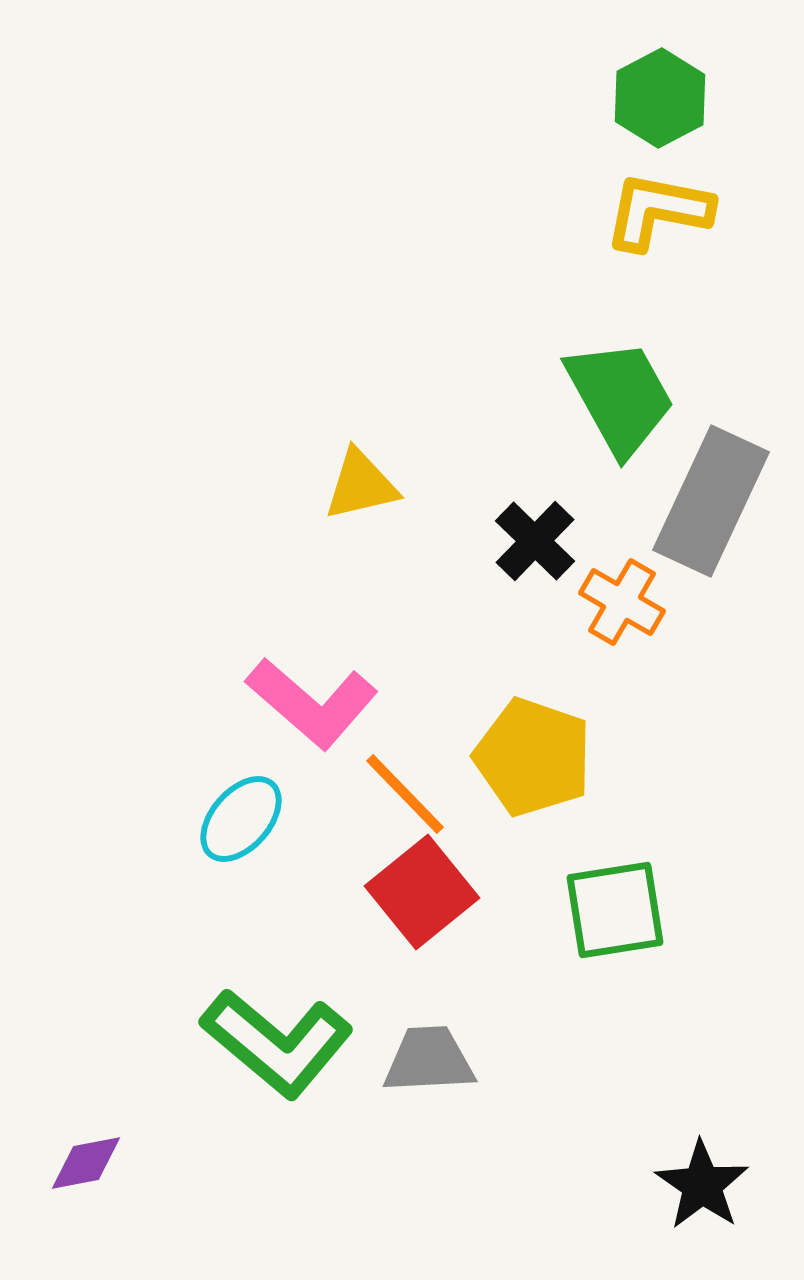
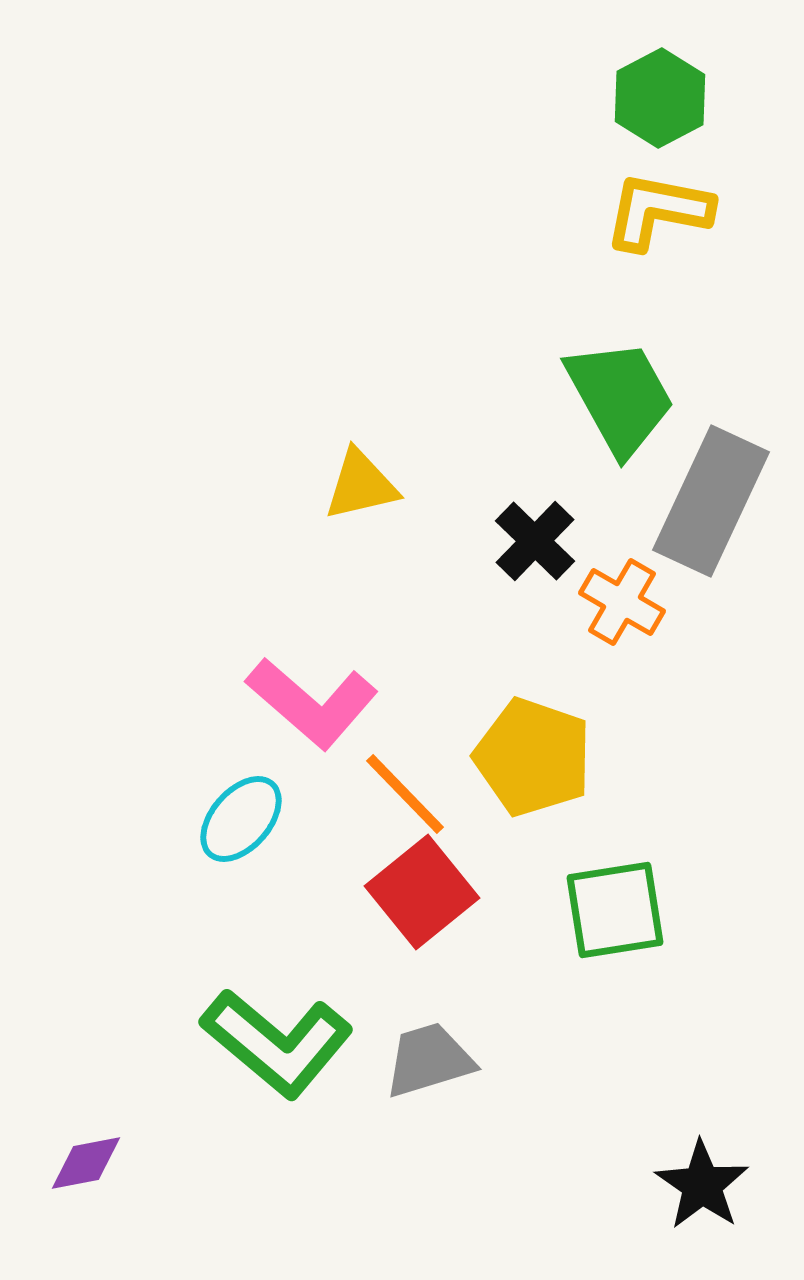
gray trapezoid: rotated 14 degrees counterclockwise
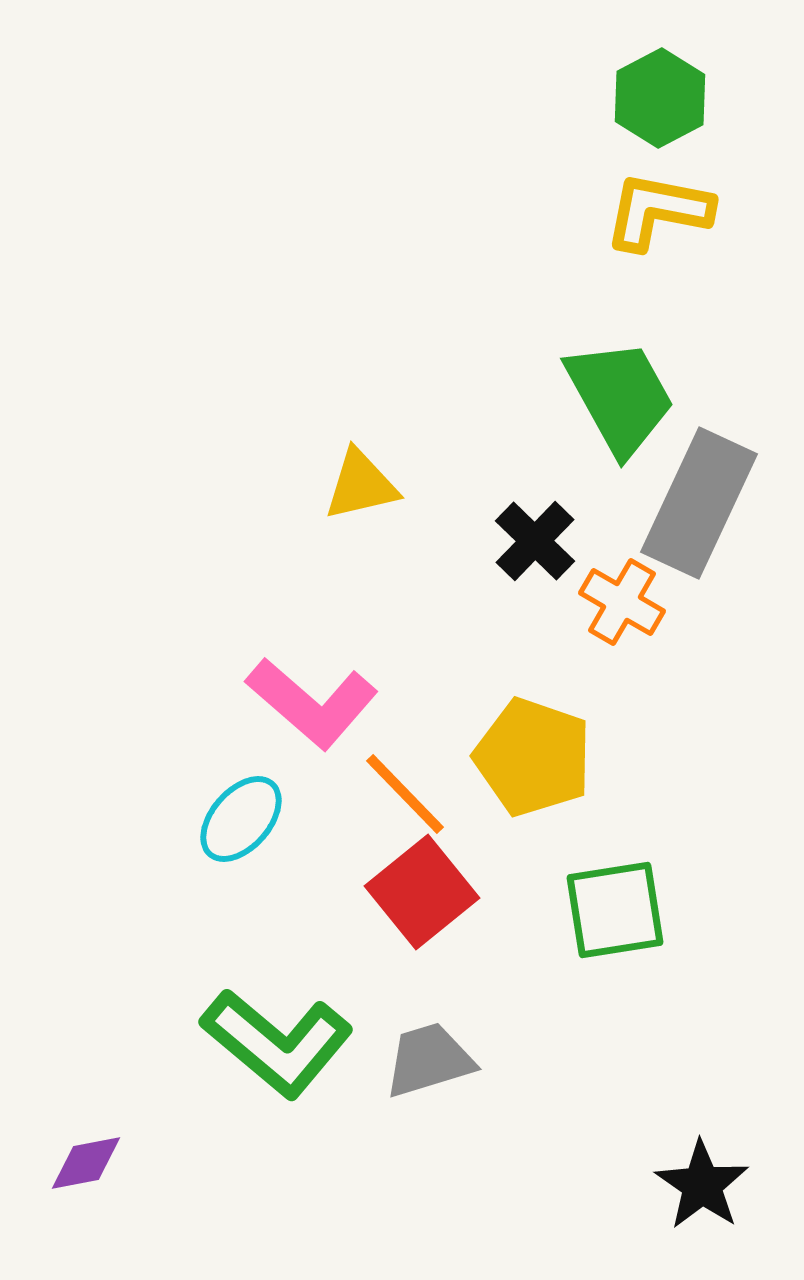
gray rectangle: moved 12 px left, 2 px down
